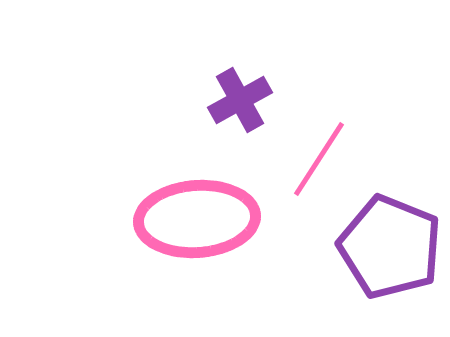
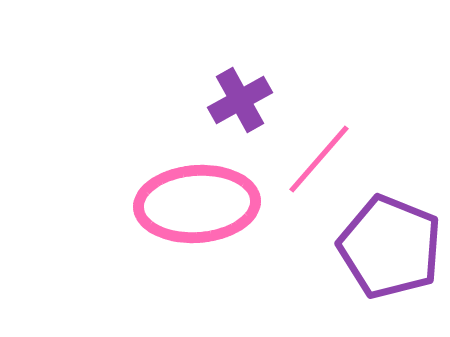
pink line: rotated 8 degrees clockwise
pink ellipse: moved 15 px up
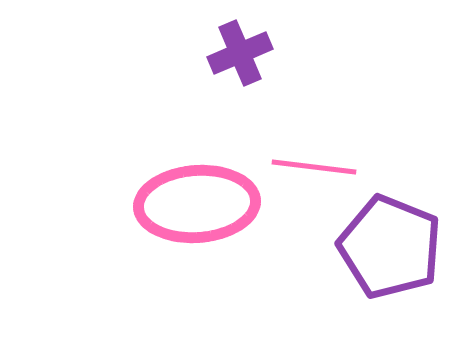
purple cross: moved 47 px up; rotated 6 degrees clockwise
pink line: moved 5 px left, 8 px down; rotated 56 degrees clockwise
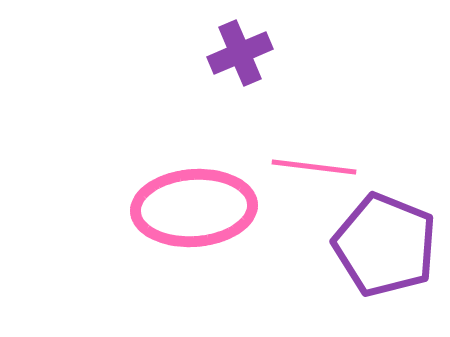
pink ellipse: moved 3 px left, 4 px down
purple pentagon: moved 5 px left, 2 px up
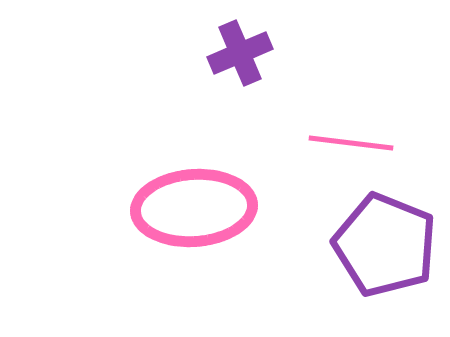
pink line: moved 37 px right, 24 px up
